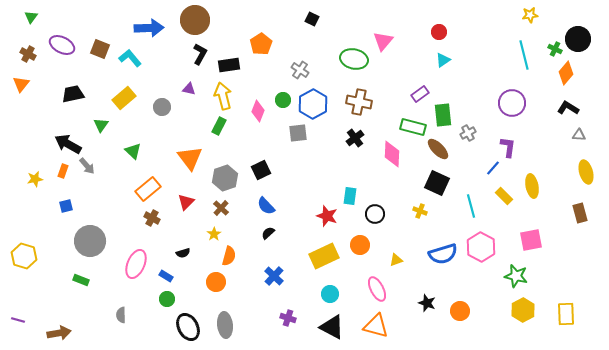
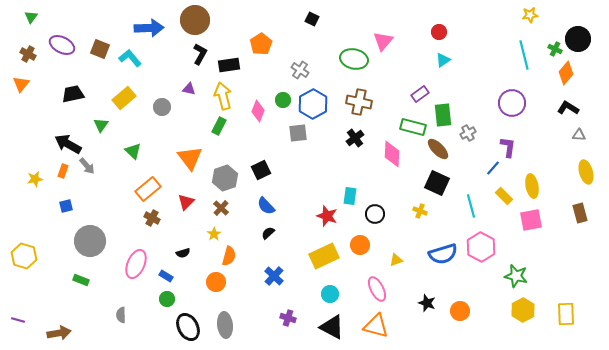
pink square at (531, 240): moved 20 px up
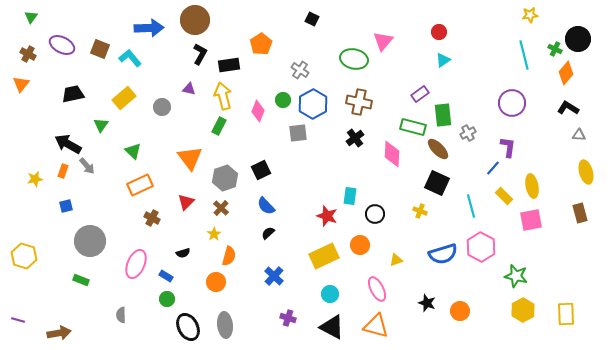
orange rectangle at (148, 189): moved 8 px left, 4 px up; rotated 15 degrees clockwise
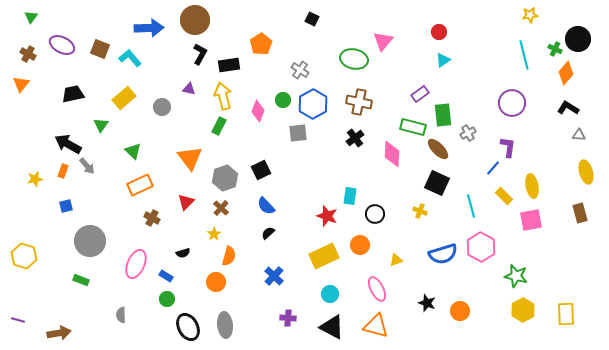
purple cross at (288, 318): rotated 14 degrees counterclockwise
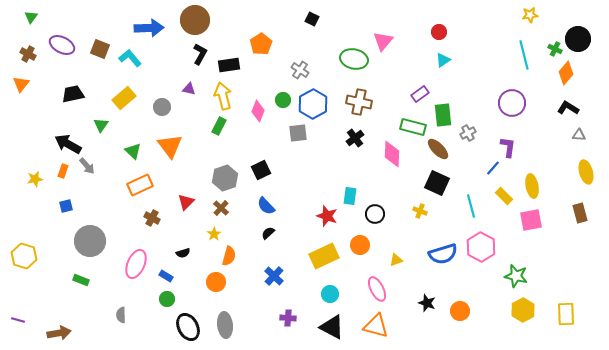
orange triangle at (190, 158): moved 20 px left, 12 px up
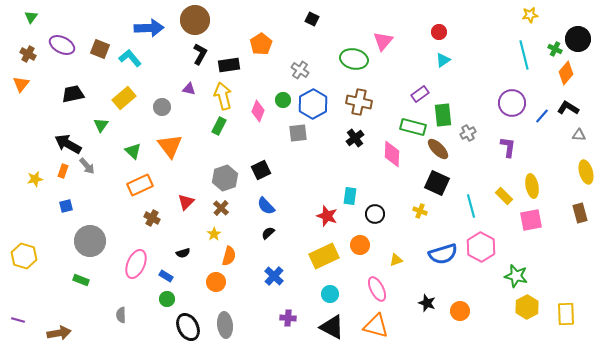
blue line at (493, 168): moved 49 px right, 52 px up
yellow hexagon at (523, 310): moved 4 px right, 3 px up
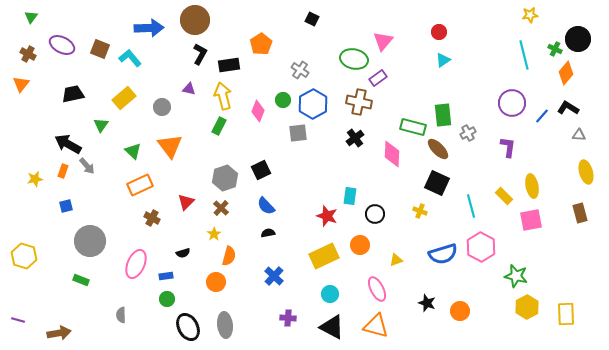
purple rectangle at (420, 94): moved 42 px left, 16 px up
black semicircle at (268, 233): rotated 32 degrees clockwise
blue rectangle at (166, 276): rotated 40 degrees counterclockwise
